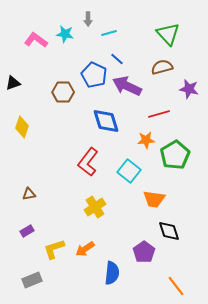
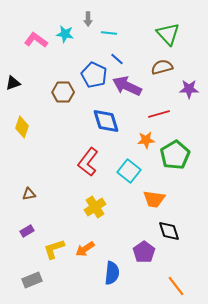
cyan line: rotated 21 degrees clockwise
purple star: rotated 12 degrees counterclockwise
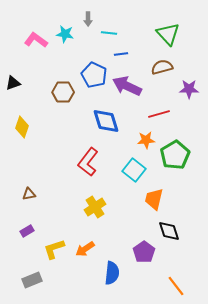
blue line: moved 4 px right, 5 px up; rotated 48 degrees counterclockwise
cyan square: moved 5 px right, 1 px up
orange trapezoid: rotated 95 degrees clockwise
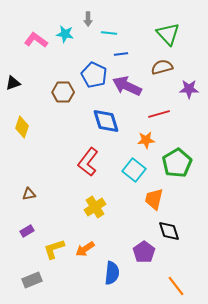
green pentagon: moved 2 px right, 8 px down
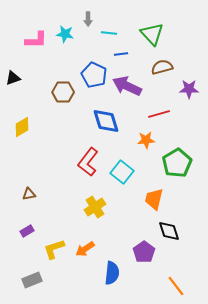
green triangle: moved 16 px left
pink L-shape: rotated 145 degrees clockwise
black triangle: moved 5 px up
yellow diamond: rotated 40 degrees clockwise
cyan square: moved 12 px left, 2 px down
